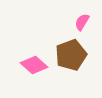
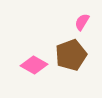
pink diamond: rotated 12 degrees counterclockwise
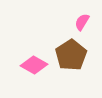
brown pentagon: rotated 12 degrees counterclockwise
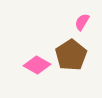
pink diamond: moved 3 px right
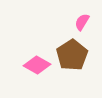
brown pentagon: moved 1 px right
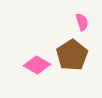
pink semicircle: rotated 132 degrees clockwise
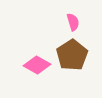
pink semicircle: moved 9 px left
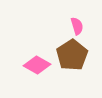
pink semicircle: moved 4 px right, 4 px down
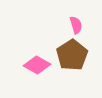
pink semicircle: moved 1 px left, 1 px up
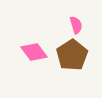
pink diamond: moved 3 px left, 13 px up; rotated 24 degrees clockwise
